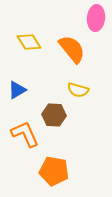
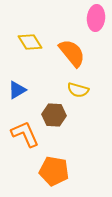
yellow diamond: moved 1 px right
orange semicircle: moved 4 px down
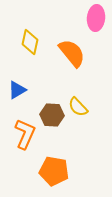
yellow diamond: rotated 45 degrees clockwise
yellow semicircle: moved 17 px down; rotated 30 degrees clockwise
brown hexagon: moved 2 px left
orange L-shape: rotated 48 degrees clockwise
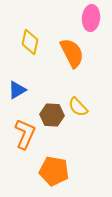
pink ellipse: moved 5 px left
orange semicircle: rotated 12 degrees clockwise
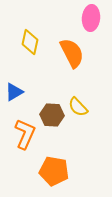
blue triangle: moved 3 px left, 2 px down
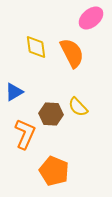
pink ellipse: rotated 45 degrees clockwise
yellow diamond: moved 6 px right, 5 px down; rotated 20 degrees counterclockwise
brown hexagon: moved 1 px left, 1 px up
orange pentagon: rotated 12 degrees clockwise
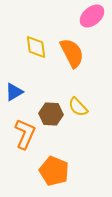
pink ellipse: moved 1 px right, 2 px up
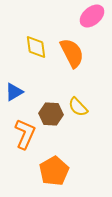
orange pentagon: rotated 20 degrees clockwise
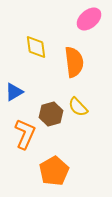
pink ellipse: moved 3 px left, 3 px down
orange semicircle: moved 2 px right, 9 px down; rotated 20 degrees clockwise
brown hexagon: rotated 20 degrees counterclockwise
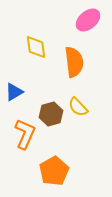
pink ellipse: moved 1 px left, 1 px down
